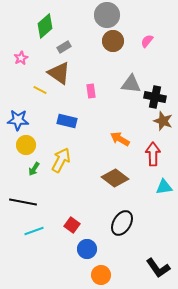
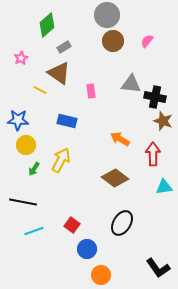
green diamond: moved 2 px right, 1 px up
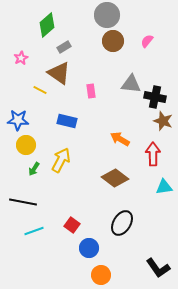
blue circle: moved 2 px right, 1 px up
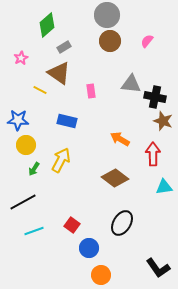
brown circle: moved 3 px left
black line: rotated 40 degrees counterclockwise
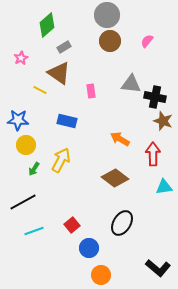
red square: rotated 14 degrees clockwise
black L-shape: rotated 15 degrees counterclockwise
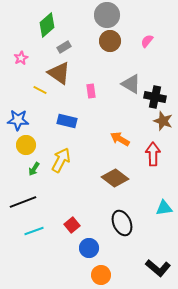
gray triangle: rotated 25 degrees clockwise
cyan triangle: moved 21 px down
black line: rotated 8 degrees clockwise
black ellipse: rotated 55 degrees counterclockwise
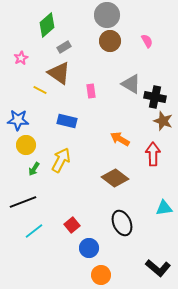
pink semicircle: rotated 112 degrees clockwise
cyan line: rotated 18 degrees counterclockwise
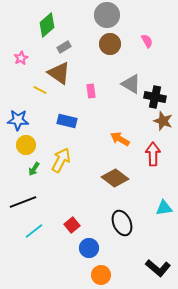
brown circle: moved 3 px down
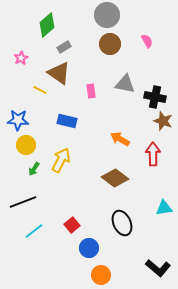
gray triangle: moved 6 px left; rotated 20 degrees counterclockwise
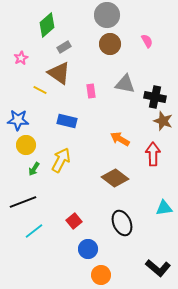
red square: moved 2 px right, 4 px up
blue circle: moved 1 px left, 1 px down
